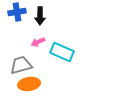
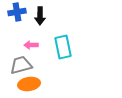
pink arrow: moved 7 px left, 3 px down; rotated 24 degrees clockwise
cyan rectangle: moved 1 px right, 5 px up; rotated 55 degrees clockwise
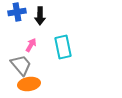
pink arrow: rotated 120 degrees clockwise
gray trapezoid: rotated 65 degrees clockwise
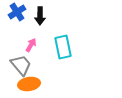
blue cross: rotated 24 degrees counterclockwise
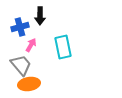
blue cross: moved 3 px right, 15 px down; rotated 18 degrees clockwise
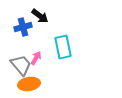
black arrow: rotated 54 degrees counterclockwise
blue cross: moved 3 px right
pink arrow: moved 5 px right, 13 px down
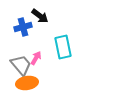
orange ellipse: moved 2 px left, 1 px up
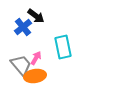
black arrow: moved 4 px left
blue cross: rotated 24 degrees counterclockwise
orange ellipse: moved 8 px right, 7 px up
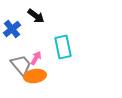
blue cross: moved 11 px left, 2 px down
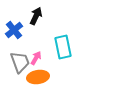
black arrow: rotated 102 degrees counterclockwise
blue cross: moved 2 px right, 1 px down
gray trapezoid: moved 1 px left, 3 px up; rotated 20 degrees clockwise
orange ellipse: moved 3 px right, 1 px down
